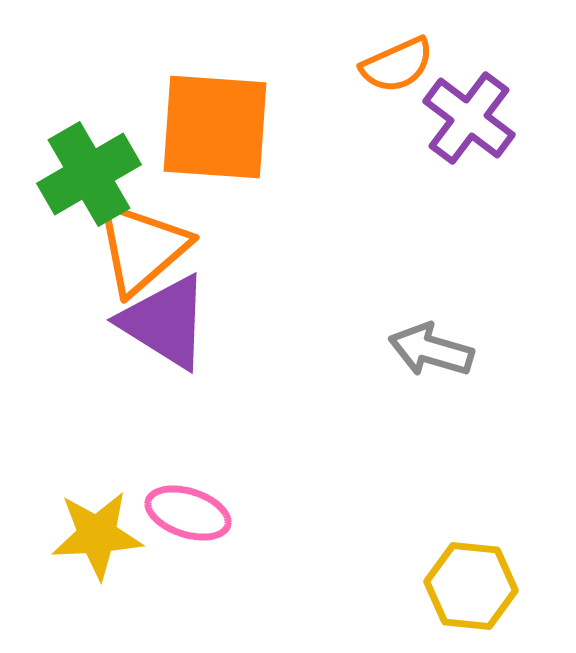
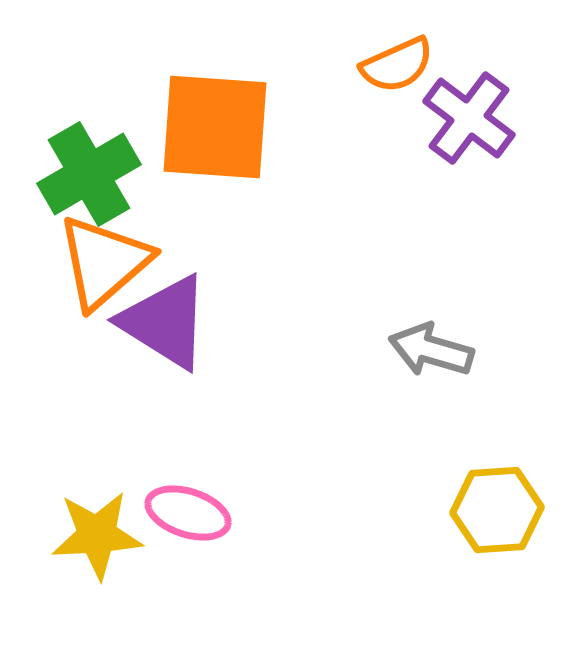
orange triangle: moved 38 px left, 14 px down
yellow hexagon: moved 26 px right, 76 px up; rotated 10 degrees counterclockwise
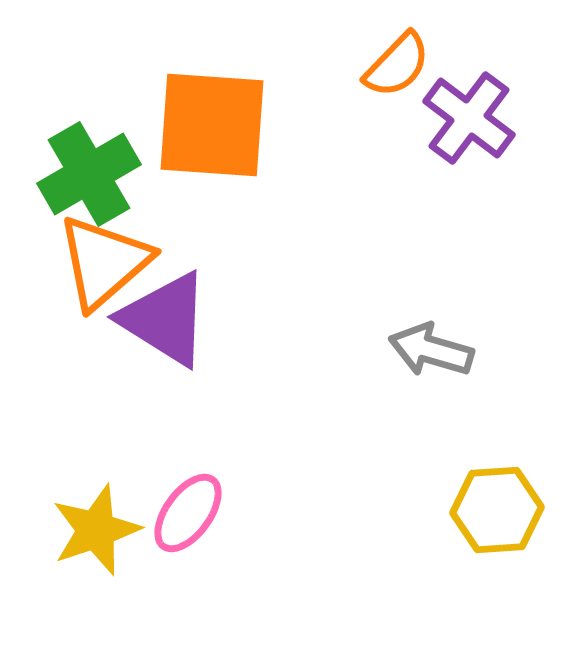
orange semicircle: rotated 22 degrees counterclockwise
orange square: moved 3 px left, 2 px up
purple triangle: moved 3 px up
pink ellipse: rotated 72 degrees counterclockwise
yellow star: moved 1 px left, 5 px up; rotated 16 degrees counterclockwise
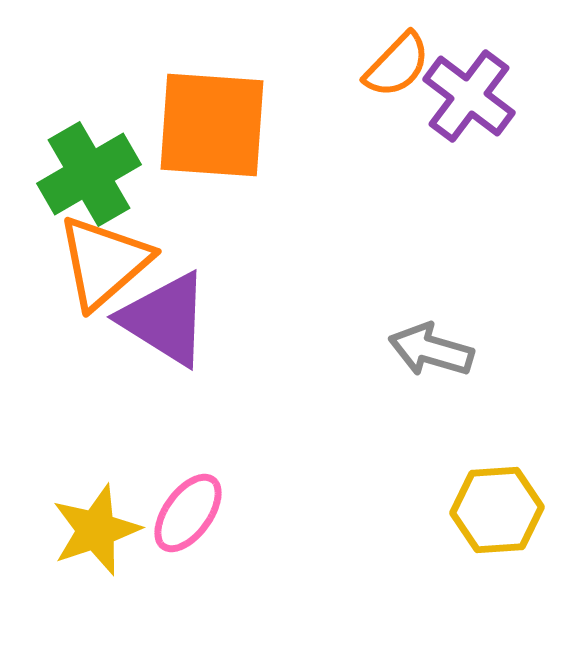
purple cross: moved 22 px up
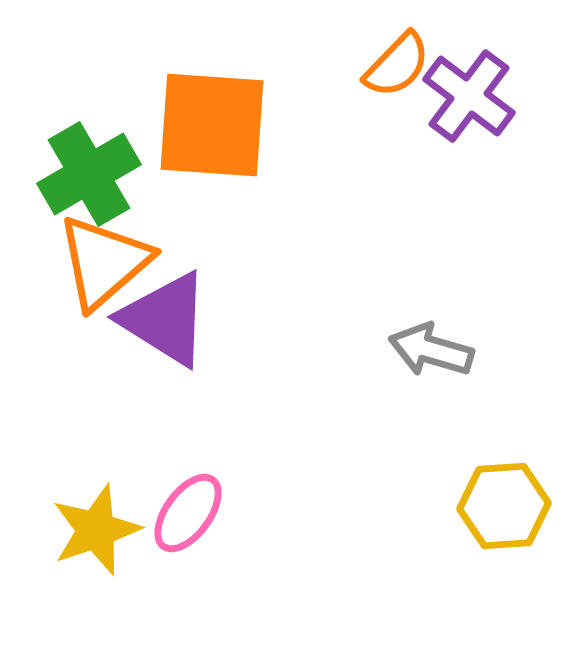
yellow hexagon: moved 7 px right, 4 px up
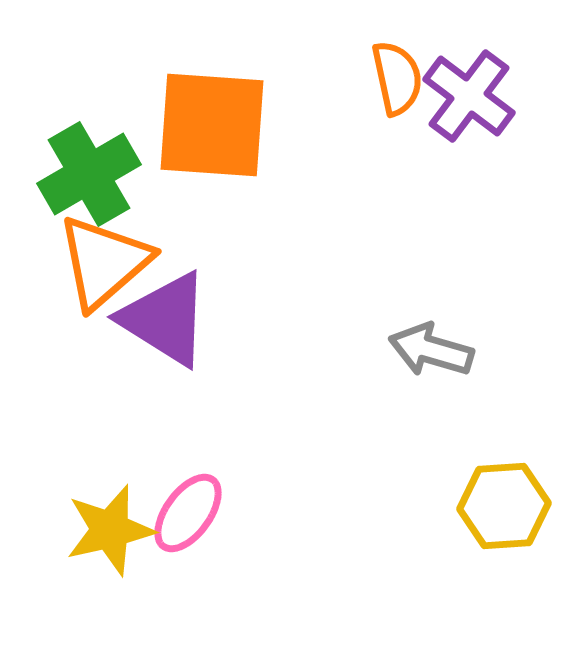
orange semicircle: moved 13 px down; rotated 56 degrees counterclockwise
yellow star: moved 14 px right; rotated 6 degrees clockwise
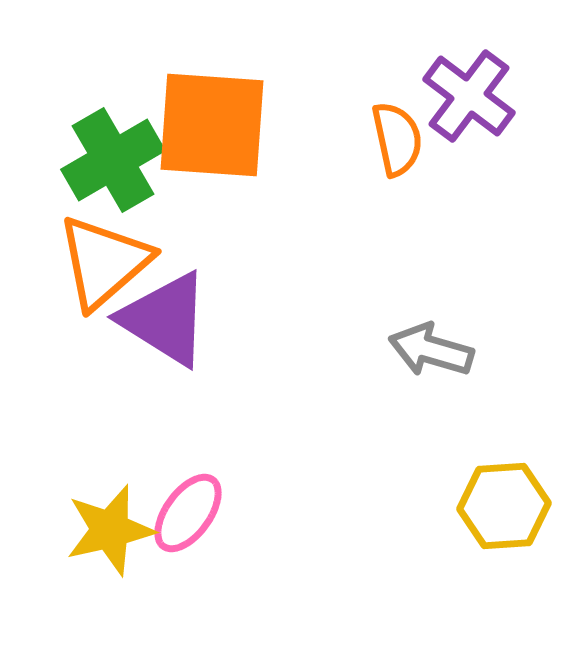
orange semicircle: moved 61 px down
green cross: moved 24 px right, 14 px up
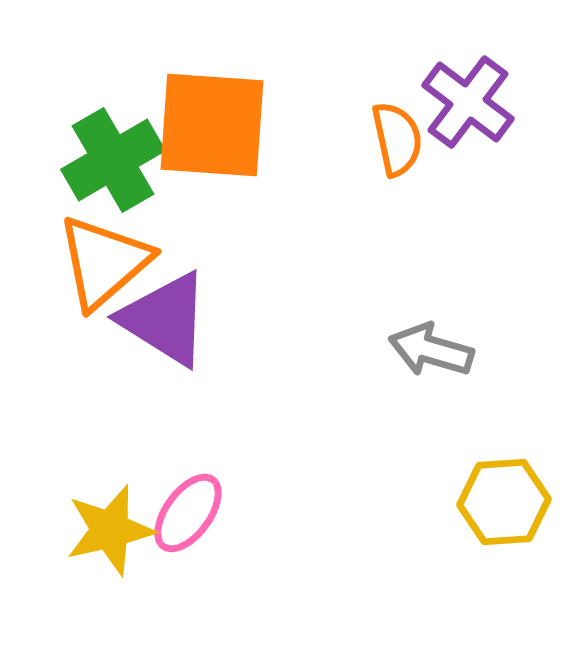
purple cross: moved 1 px left, 6 px down
yellow hexagon: moved 4 px up
